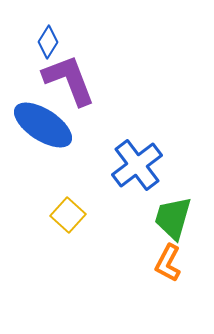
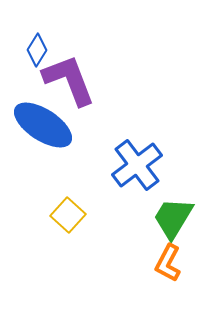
blue diamond: moved 11 px left, 8 px down
green trapezoid: rotated 15 degrees clockwise
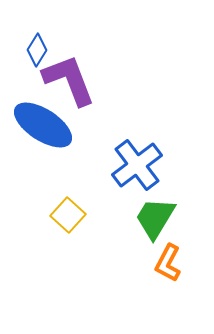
green trapezoid: moved 18 px left
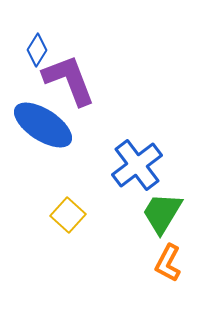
green trapezoid: moved 7 px right, 5 px up
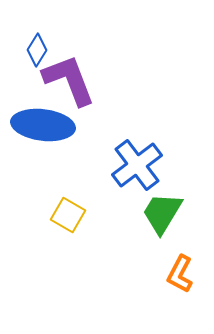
blue ellipse: rotated 26 degrees counterclockwise
yellow square: rotated 12 degrees counterclockwise
orange L-shape: moved 12 px right, 11 px down
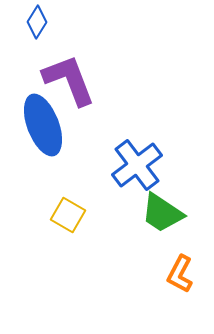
blue diamond: moved 28 px up
blue ellipse: rotated 62 degrees clockwise
green trapezoid: rotated 87 degrees counterclockwise
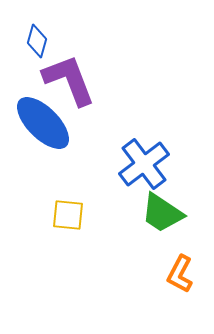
blue diamond: moved 19 px down; rotated 16 degrees counterclockwise
blue ellipse: moved 2 px up; rotated 24 degrees counterclockwise
blue cross: moved 7 px right, 1 px up
yellow square: rotated 24 degrees counterclockwise
